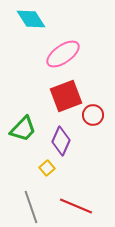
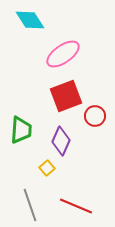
cyan diamond: moved 1 px left, 1 px down
red circle: moved 2 px right, 1 px down
green trapezoid: moved 2 px left, 1 px down; rotated 40 degrees counterclockwise
gray line: moved 1 px left, 2 px up
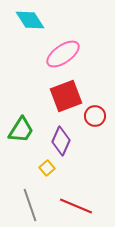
green trapezoid: rotated 28 degrees clockwise
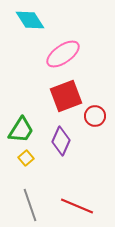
yellow square: moved 21 px left, 10 px up
red line: moved 1 px right
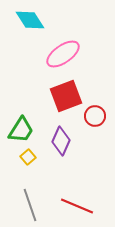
yellow square: moved 2 px right, 1 px up
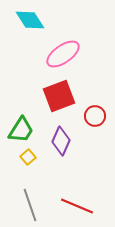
red square: moved 7 px left
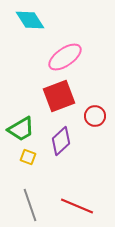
pink ellipse: moved 2 px right, 3 px down
green trapezoid: moved 1 px up; rotated 28 degrees clockwise
purple diamond: rotated 24 degrees clockwise
yellow square: rotated 28 degrees counterclockwise
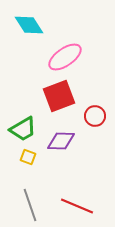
cyan diamond: moved 1 px left, 5 px down
green trapezoid: moved 2 px right
purple diamond: rotated 44 degrees clockwise
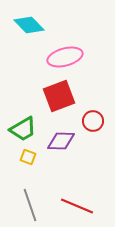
cyan diamond: rotated 12 degrees counterclockwise
pink ellipse: rotated 20 degrees clockwise
red circle: moved 2 px left, 5 px down
